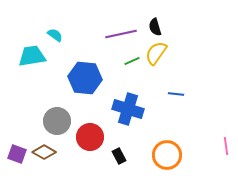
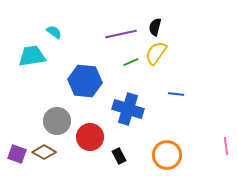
black semicircle: rotated 30 degrees clockwise
cyan semicircle: moved 1 px left, 3 px up
green line: moved 1 px left, 1 px down
blue hexagon: moved 3 px down
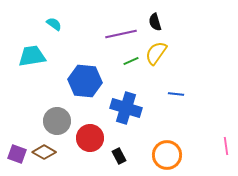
black semicircle: moved 5 px up; rotated 30 degrees counterclockwise
cyan semicircle: moved 8 px up
green line: moved 1 px up
blue cross: moved 2 px left, 1 px up
red circle: moved 1 px down
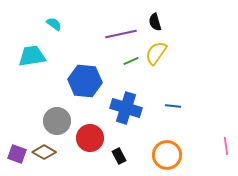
blue line: moved 3 px left, 12 px down
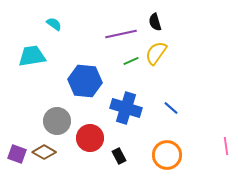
blue line: moved 2 px left, 2 px down; rotated 35 degrees clockwise
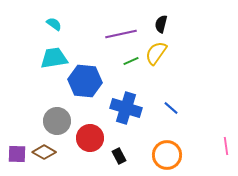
black semicircle: moved 6 px right, 2 px down; rotated 30 degrees clockwise
cyan trapezoid: moved 22 px right, 2 px down
purple square: rotated 18 degrees counterclockwise
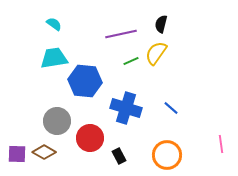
pink line: moved 5 px left, 2 px up
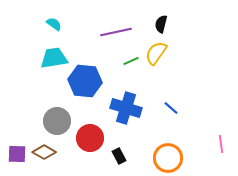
purple line: moved 5 px left, 2 px up
orange circle: moved 1 px right, 3 px down
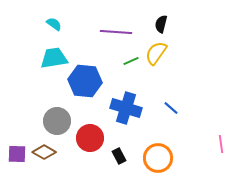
purple line: rotated 16 degrees clockwise
orange circle: moved 10 px left
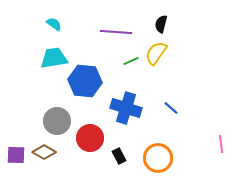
purple square: moved 1 px left, 1 px down
